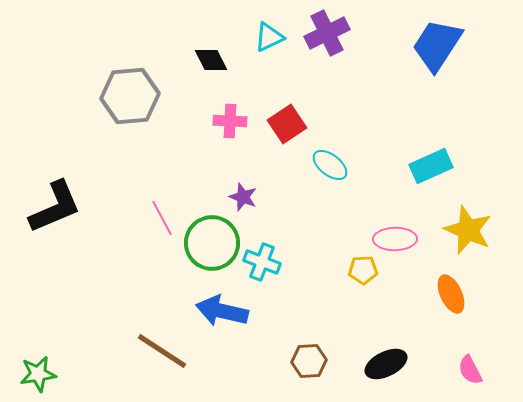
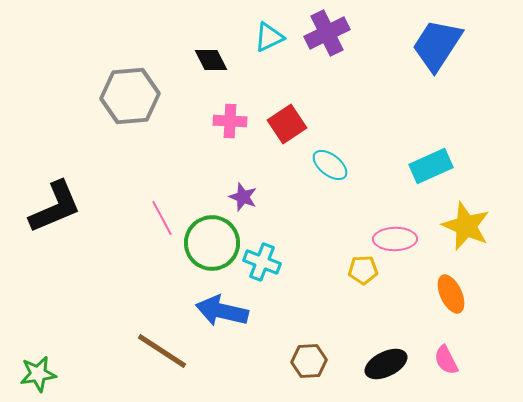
yellow star: moved 2 px left, 4 px up
pink semicircle: moved 24 px left, 10 px up
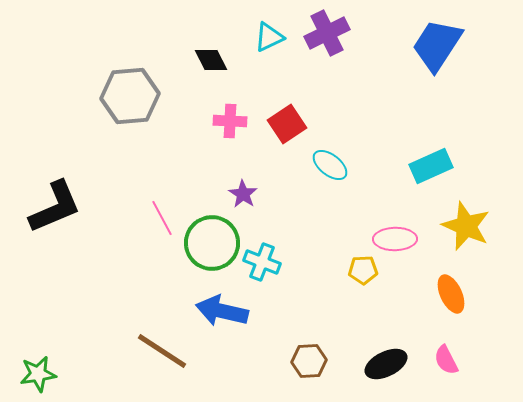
purple star: moved 3 px up; rotated 12 degrees clockwise
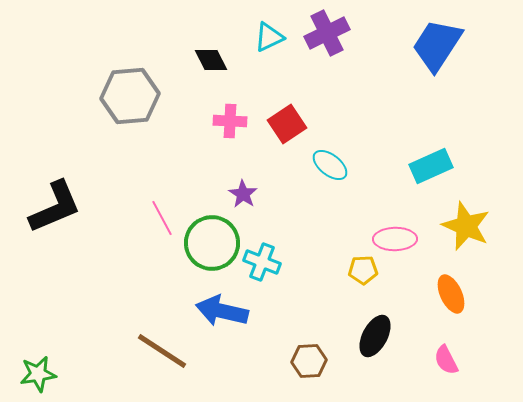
black ellipse: moved 11 px left, 28 px up; rotated 36 degrees counterclockwise
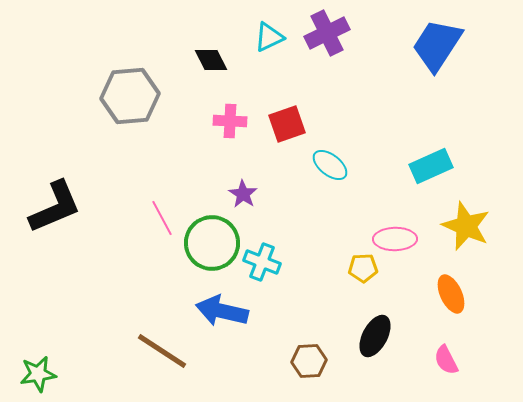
red square: rotated 15 degrees clockwise
yellow pentagon: moved 2 px up
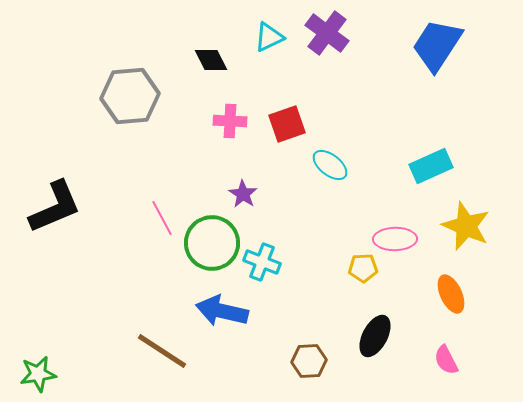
purple cross: rotated 27 degrees counterclockwise
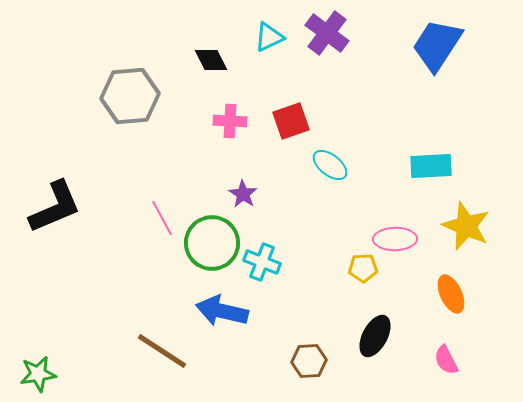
red square: moved 4 px right, 3 px up
cyan rectangle: rotated 21 degrees clockwise
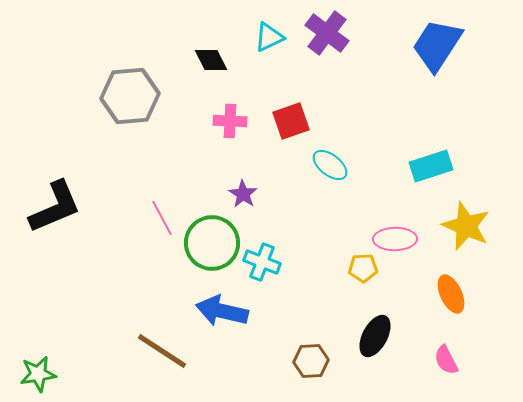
cyan rectangle: rotated 15 degrees counterclockwise
brown hexagon: moved 2 px right
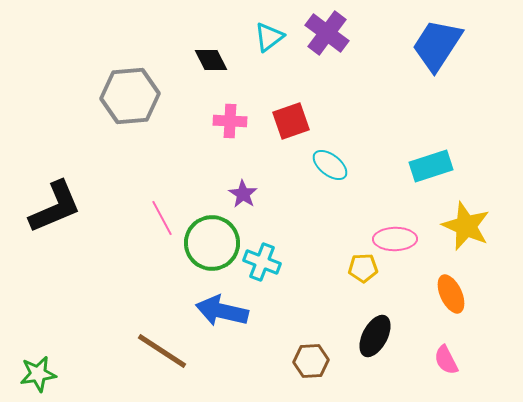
cyan triangle: rotated 12 degrees counterclockwise
